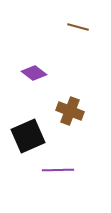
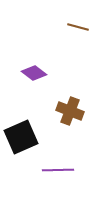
black square: moved 7 px left, 1 px down
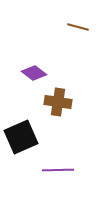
brown cross: moved 12 px left, 9 px up; rotated 12 degrees counterclockwise
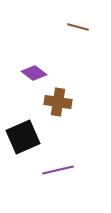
black square: moved 2 px right
purple line: rotated 12 degrees counterclockwise
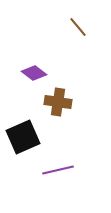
brown line: rotated 35 degrees clockwise
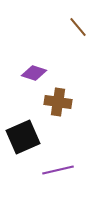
purple diamond: rotated 20 degrees counterclockwise
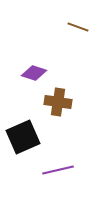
brown line: rotated 30 degrees counterclockwise
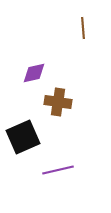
brown line: moved 5 px right, 1 px down; rotated 65 degrees clockwise
purple diamond: rotated 30 degrees counterclockwise
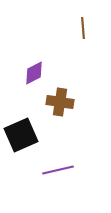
purple diamond: rotated 15 degrees counterclockwise
brown cross: moved 2 px right
black square: moved 2 px left, 2 px up
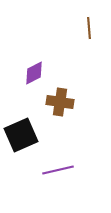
brown line: moved 6 px right
